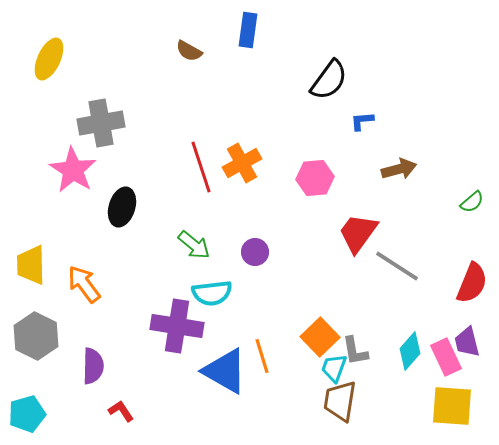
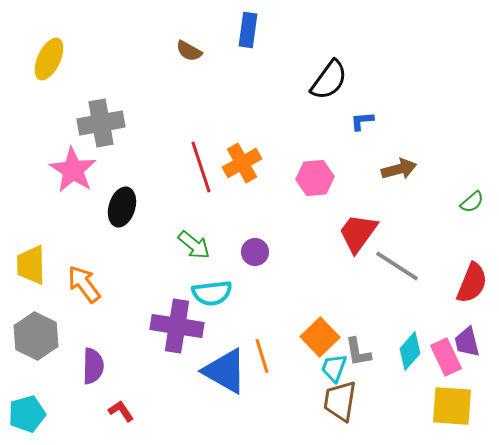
gray L-shape: moved 3 px right, 1 px down
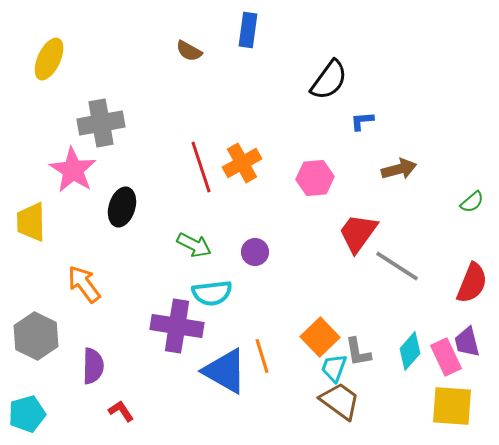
green arrow: rotated 12 degrees counterclockwise
yellow trapezoid: moved 43 px up
brown trapezoid: rotated 117 degrees clockwise
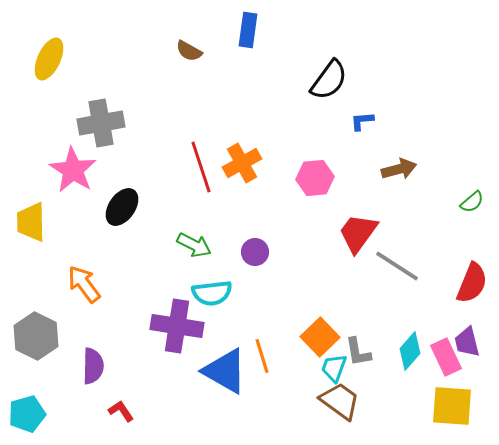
black ellipse: rotated 18 degrees clockwise
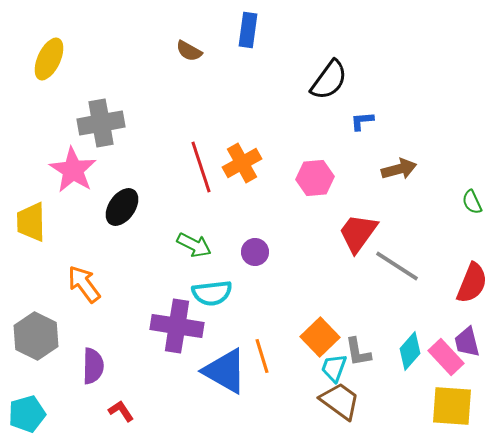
green semicircle: rotated 105 degrees clockwise
pink rectangle: rotated 18 degrees counterclockwise
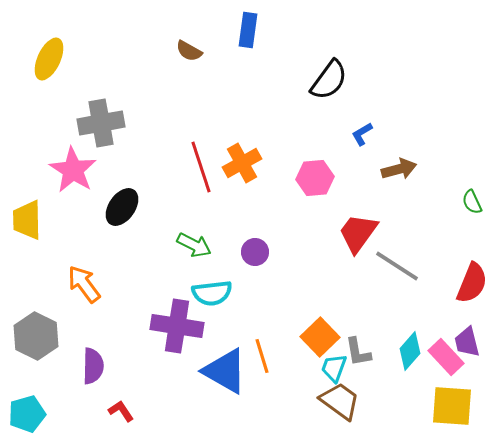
blue L-shape: moved 13 px down; rotated 25 degrees counterclockwise
yellow trapezoid: moved 4 px left, 2 px up
